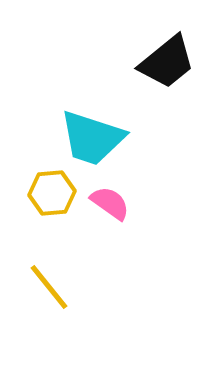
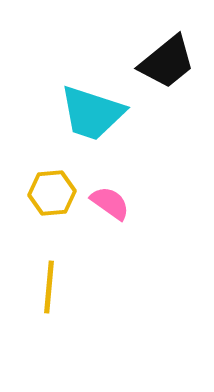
cyan trapezoid: moved 25 px up
yellow line: rotated 44 degrees clockwise
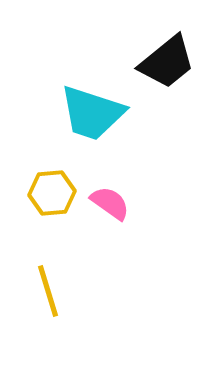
yellow line: moved 1 px left, 4 px down; rotated 22 degrees counterclockwise
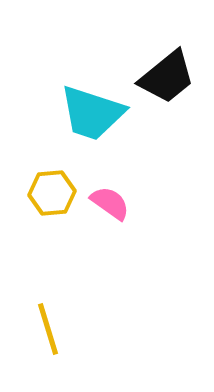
black trapezoid: moved 15 px down
yellow line: moved 38 px down
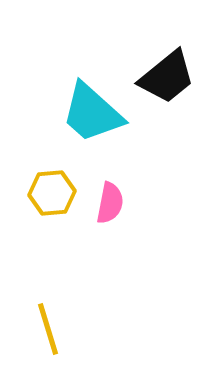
cyan trapezoid: rotated 24 degrees clockwise
pink semicircle: rotated 66 degrees clockwise
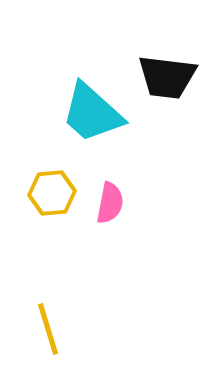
black trapezoid: rotated 46 degrees clockwise
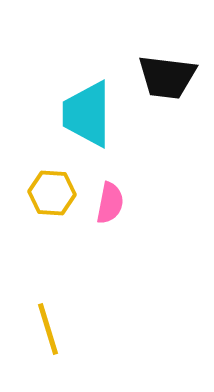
cyan trapezoid: moved 5 px left, 1 px down; rotated 48 degrees clockwise
yellow hexagon: rotated 9 degrees clockwise
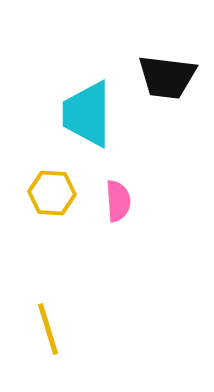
pink semicircle: moved 8 px right, 2 px up; rotated 15 degrees counterclockwise
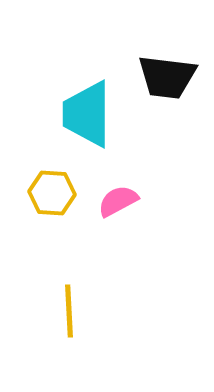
pink semicircle: rotated 114 degrees counterclockwise
yellow line: moved 21 px right, 18 px up; rotated 14 degrees clockwise
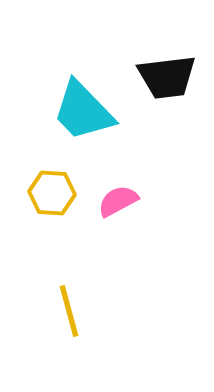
black trapezoid: rotated 14 degrees counterclockwise
cyan trapezoid: moved 4 px left, 3 px up; rotated 44 degrees counterclockwise
yellow line: rotated 12 degrees counterclockwise
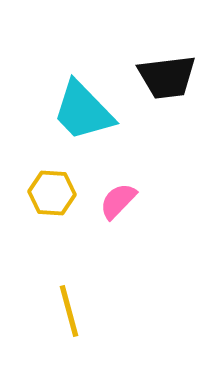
pink semicircle: rotated 18 degrees counterclockwise
